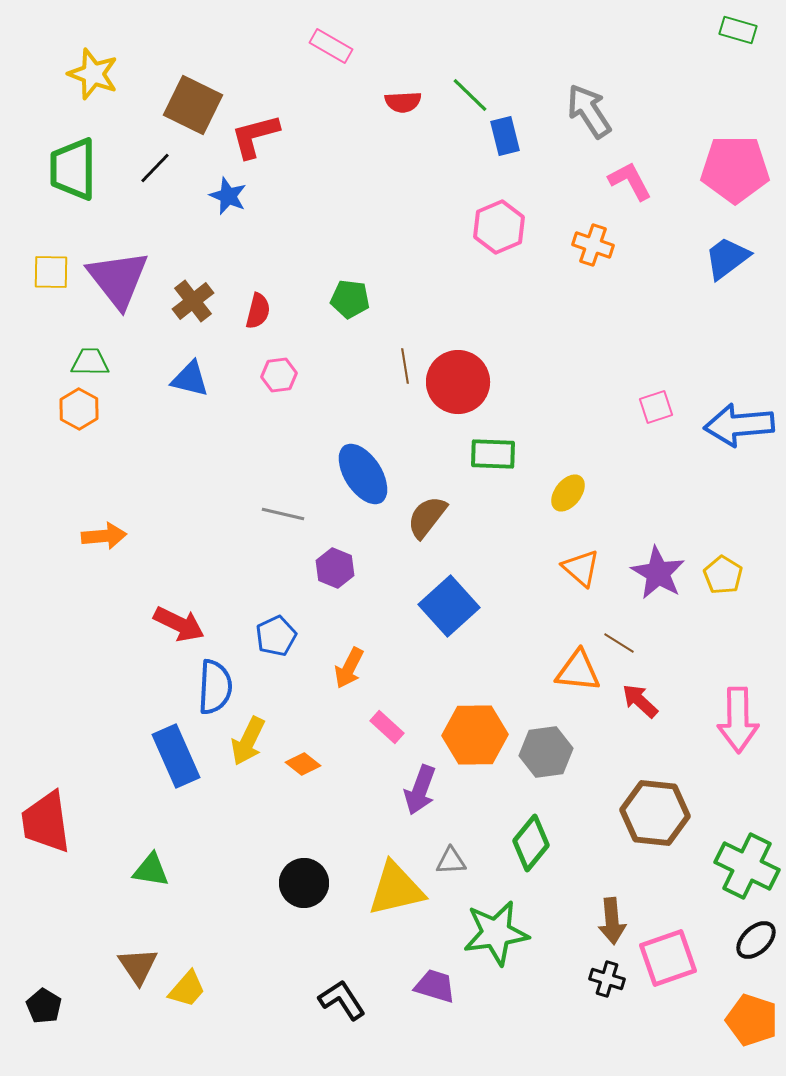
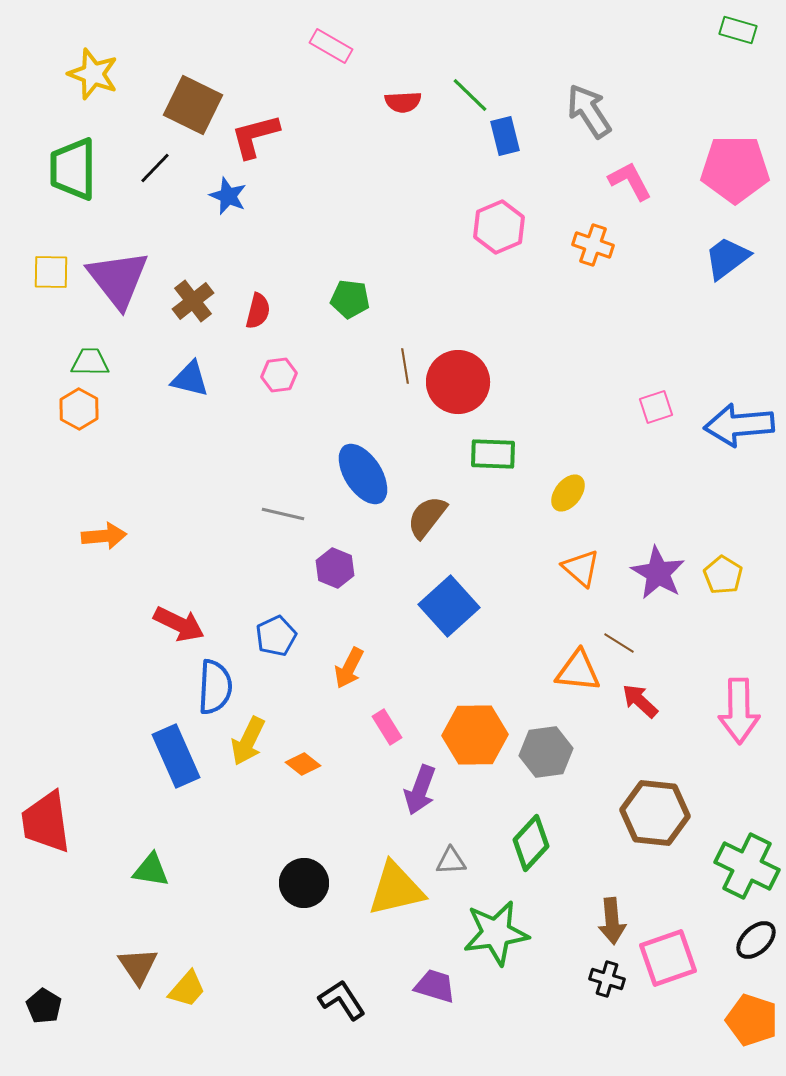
pink arrow at (738, 720): moved 1 px right, 9 px up
pink rectangle at (387, 727): rotated 16 degrees clockwise
green diamond at (531, 843): rotated 4 degrees clockwise
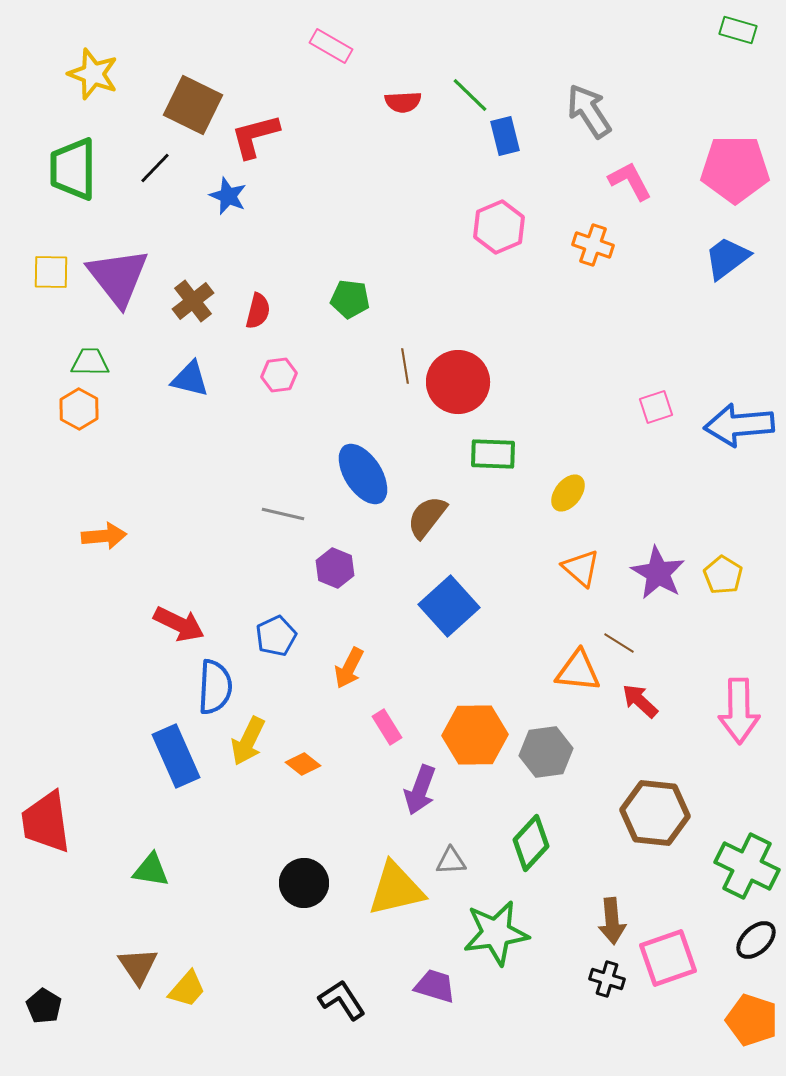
purple triangle at (118, 279): moved 2 px up
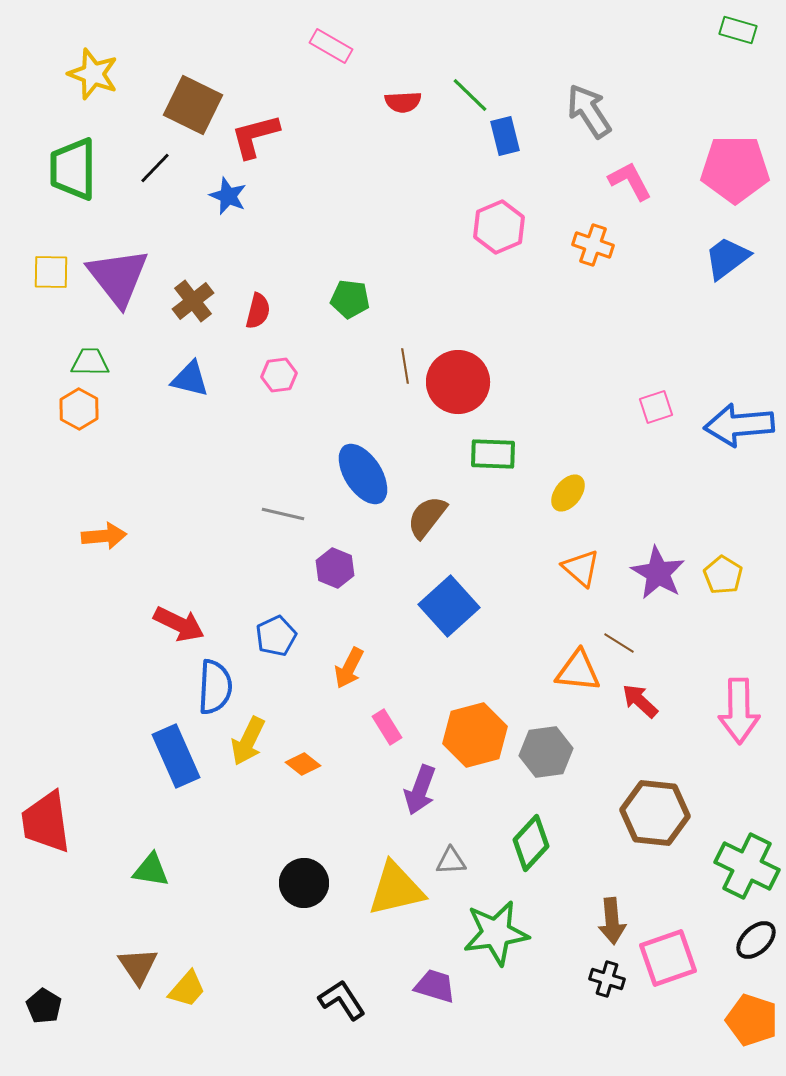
orange hexagon at (475, 735): rotated 14 degrees counterclockwise
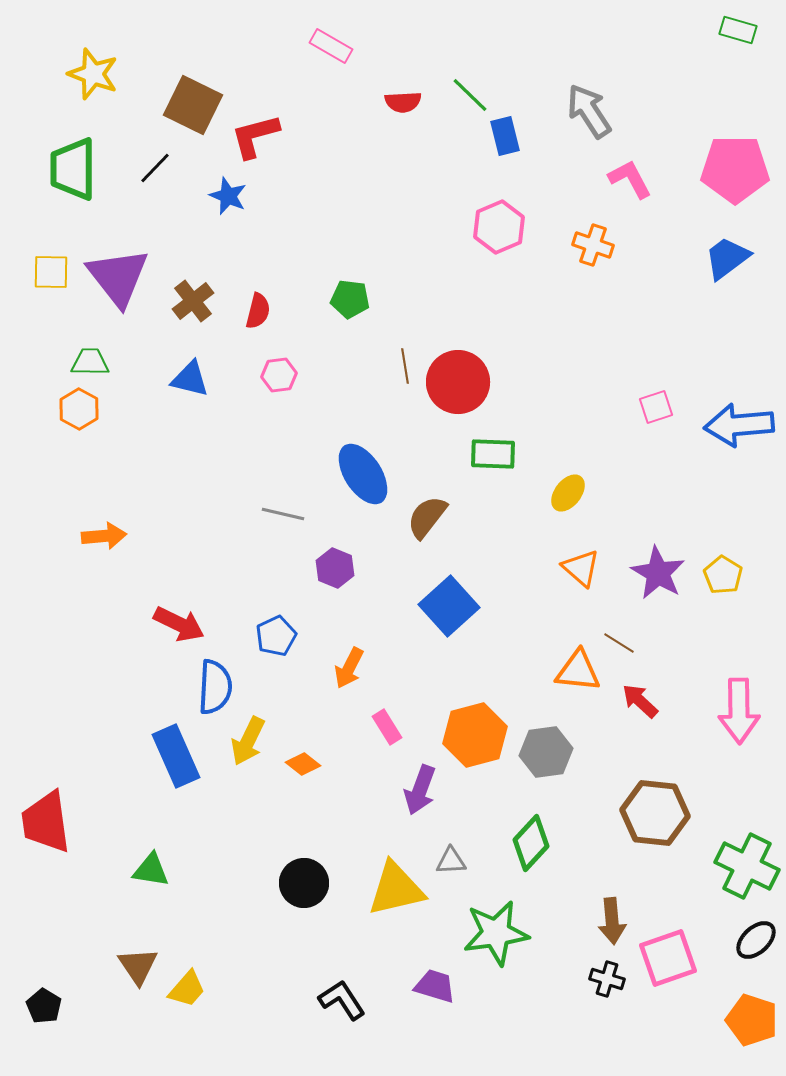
pink L-shape at (630, 181): moved 2 px up
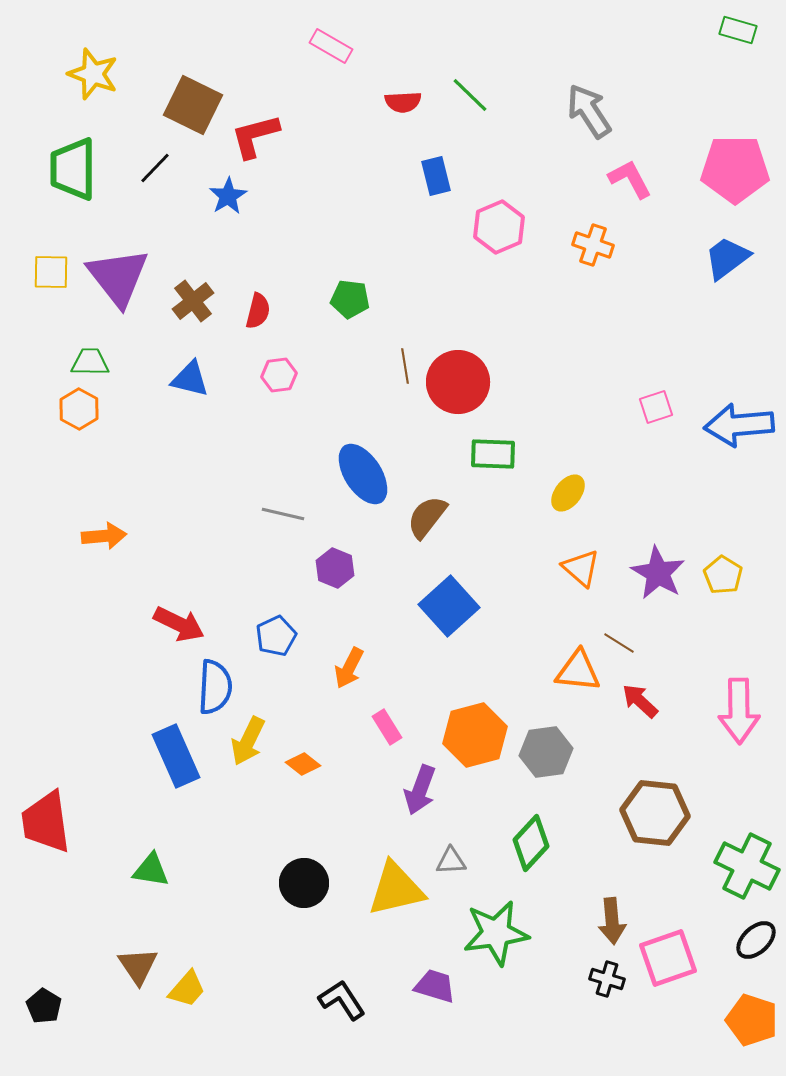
blue rectangle at (505, 136): moved 69 px left, 40 px down
blue star at (228, 196): rotated 18 degrees clockwise
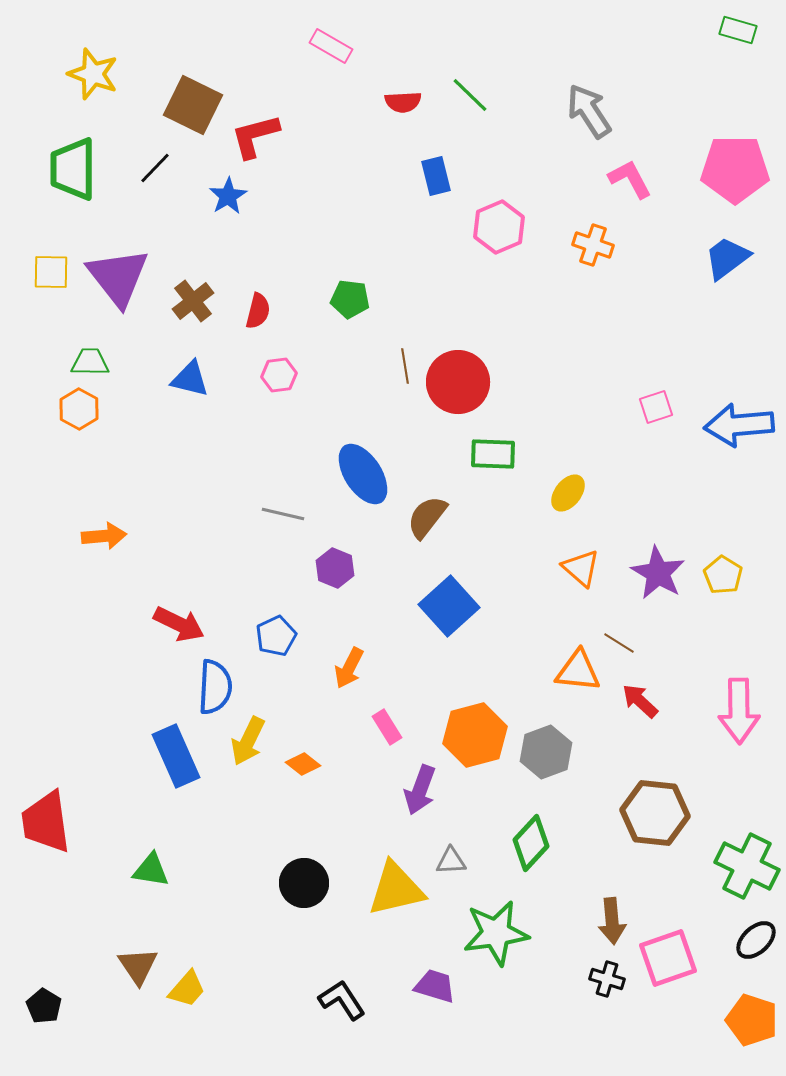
gray hexagon at (546, 752): rotated 12 degrees counterclockwise
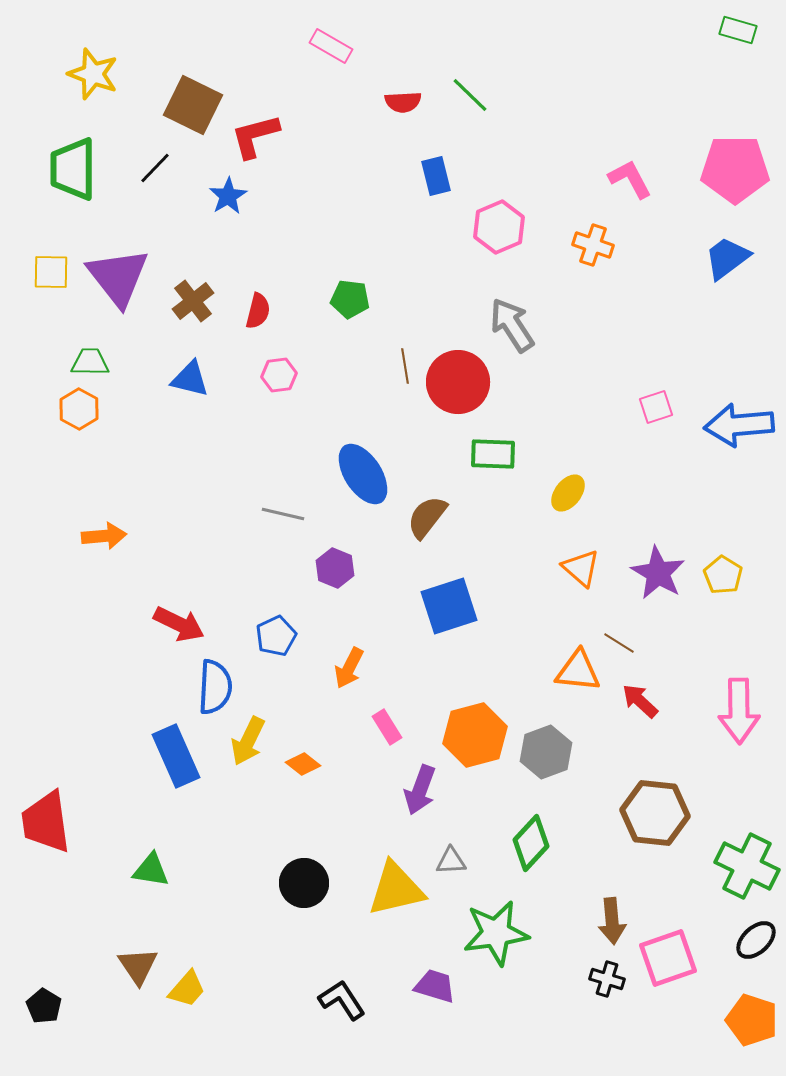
gray arrow at (589, 111): moved 77 px left, 214 px down
blue square at (449, 606): rotated 24 degrees clockwise
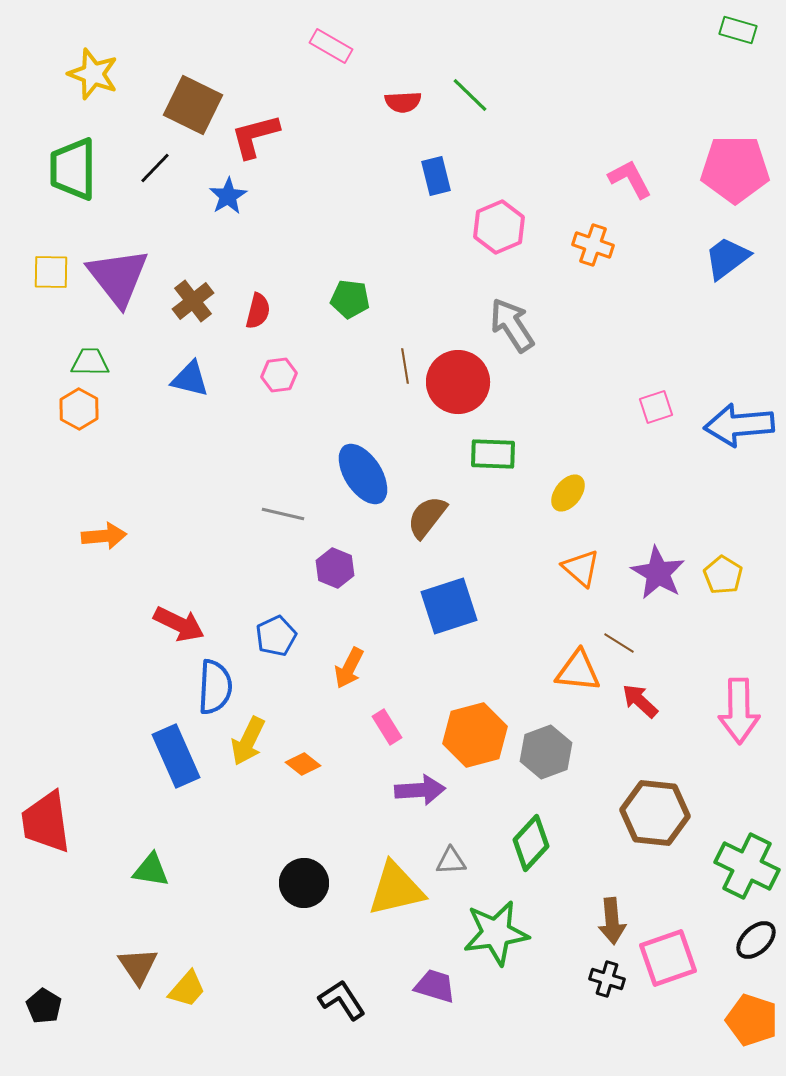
purple arrow at (420, 790): rotated 114 degrees counterclockwise
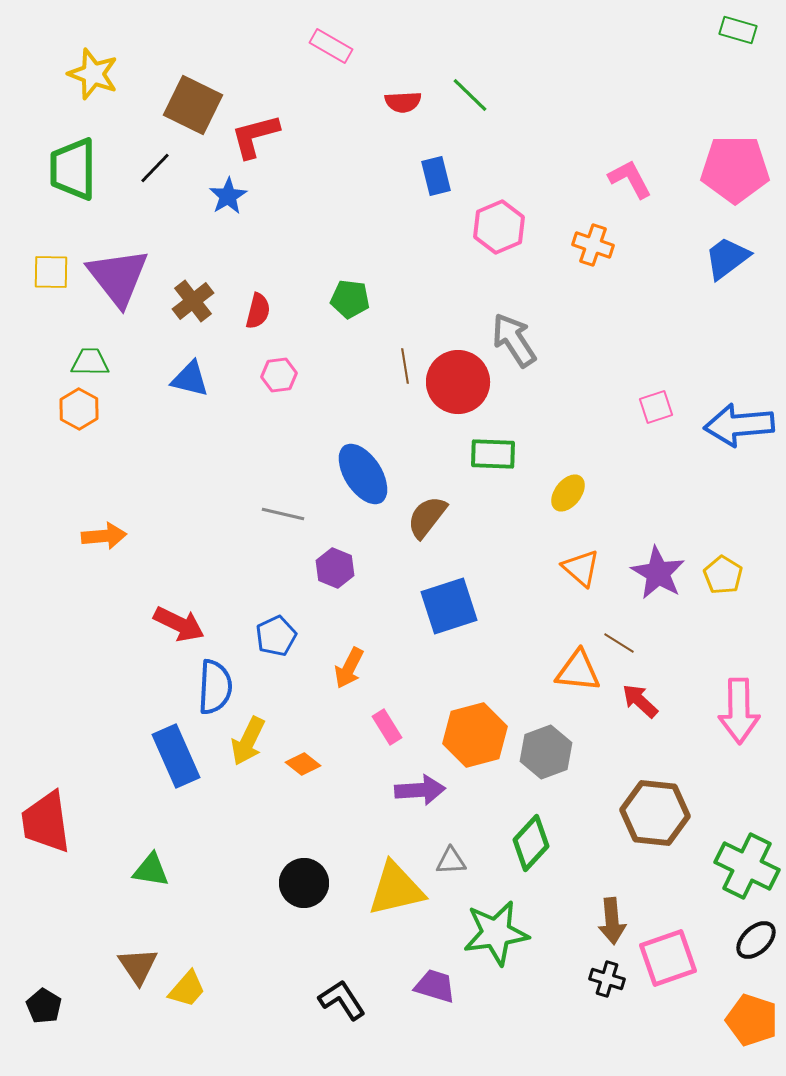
gray arrow at (512, 325): moved 2 px right, 15 px down
